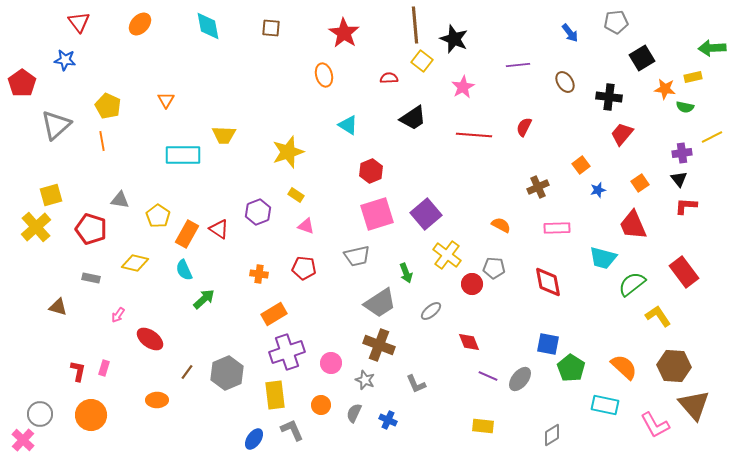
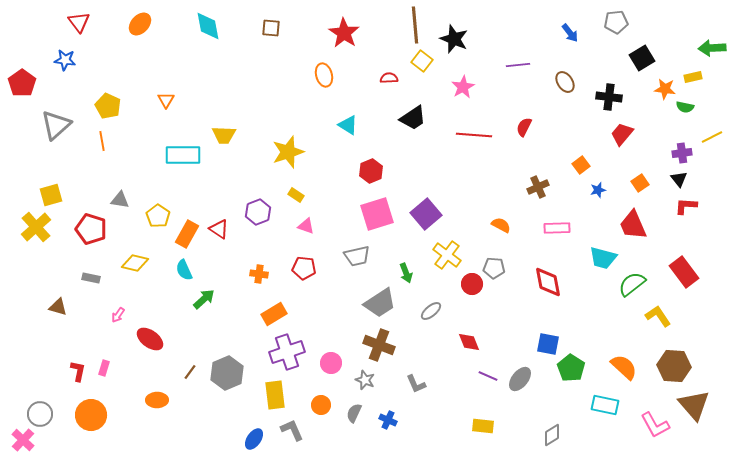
brown line at (187, 372): moved 3 px right
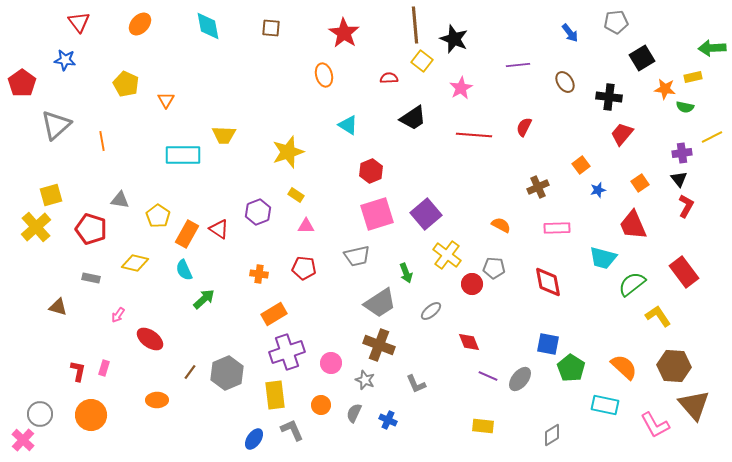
pink star at (463, 87): moved 2 px left, 1 px down
yellow pentagon at (108, 106): moved 18 px right, 22 px up
red L-shape at (686, 206): rotated 115 degrees clockwise
pink triangle at (306, 226): rotated 18 degrees counterclockwise
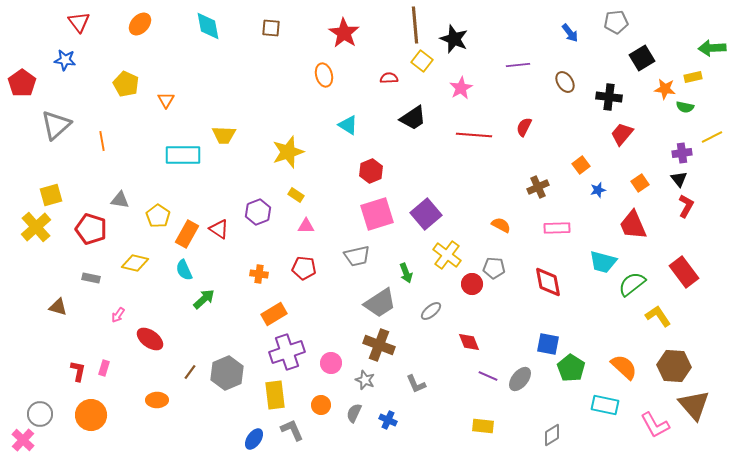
cyan trapezoid at (603, 258): moved 4 px down
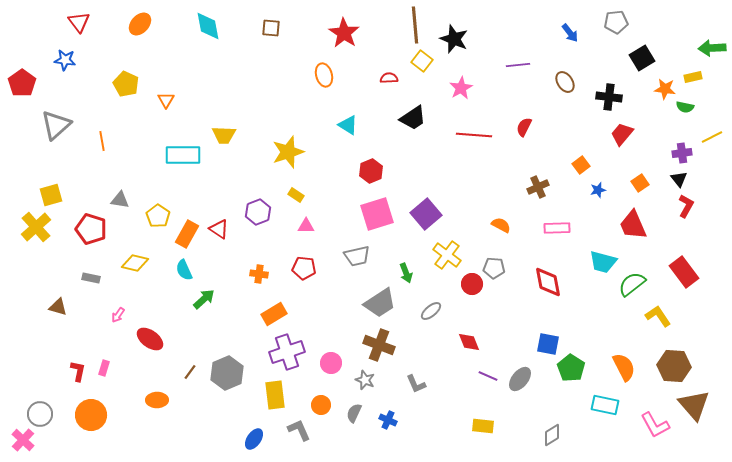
orange semicircle at (624, 367): rotated 20 degrees clockwise
gray L-shape at (292, 430): moved 7 px right
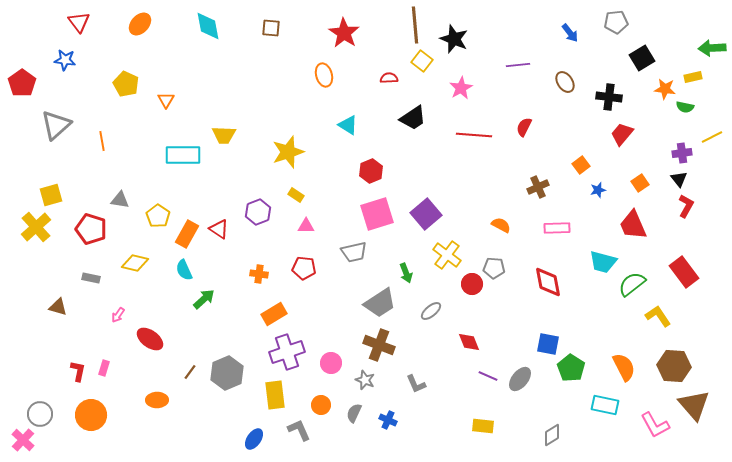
gray trapezoid at (357, 256): moved 3 px left, 4 px up
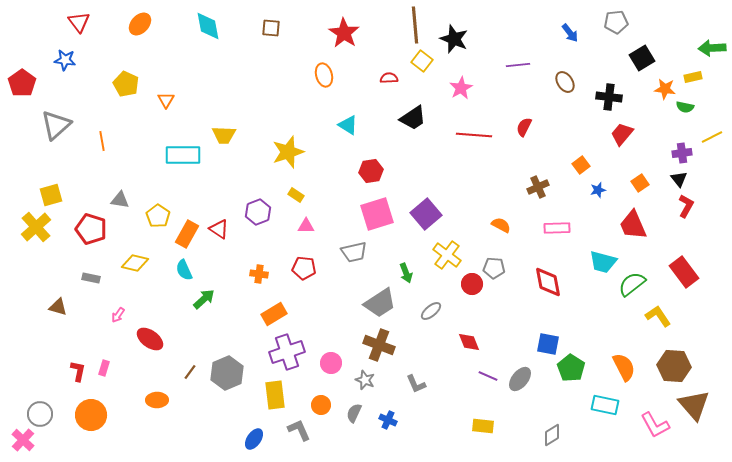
red hexagon at (371, 171): rotated 15 degrees clockwise
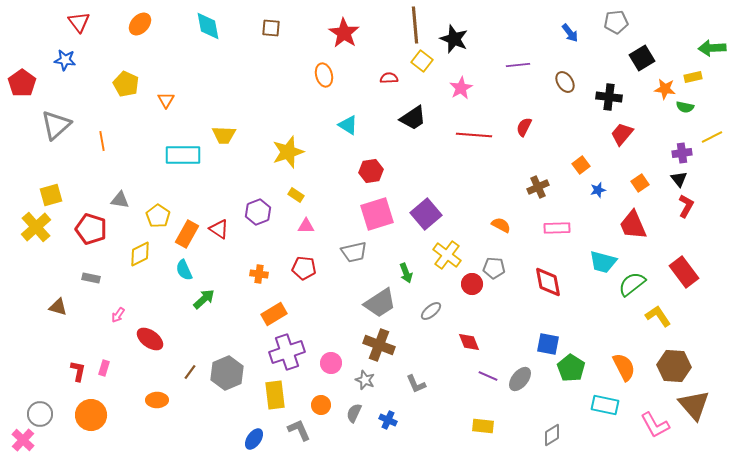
yellow diamond at (135, 263): moved 5 px right, 9 px up; rotated 40 degrees counterclockwise
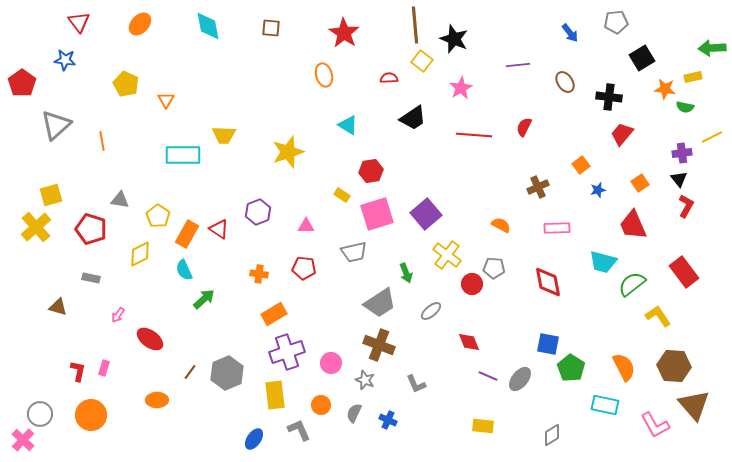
yellow rectangle at (296, 195): moved 46 px right
